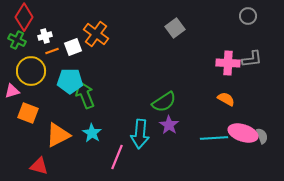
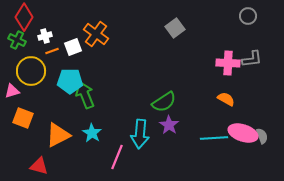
orange square: moved 5 px left, 5 px down
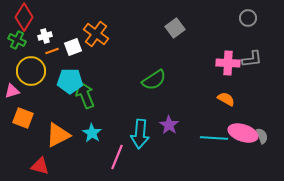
gray circle: moved 2 px down
green semicircle: moved 10 px left, 22 px up
cyan line: rotated 8 degrees clockwise
red triangle: moved 1 px right
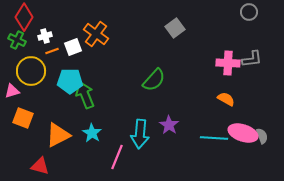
gray circle: moved 1 px right, 6 px up
green semicircle: rotated 15 degrees counterclockwise
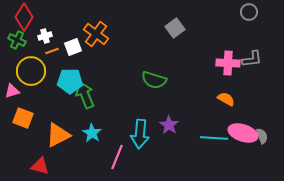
green semicircle: rotated 65 degrees clockwise
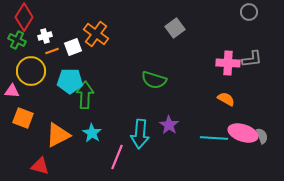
pink triangle: rotated 21 degrees clockwise
green arrow: rotated 24 degrees clockwise
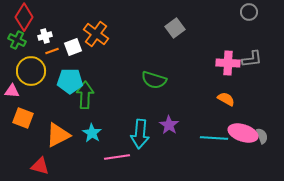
pink line: rotated 60 degrees clockwise
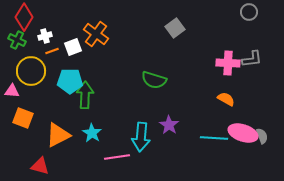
cyan arrow: moved 1 px right, 3 px down
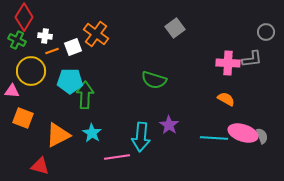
gray circle: moved 17 px right, 20 px down
white cross: rotated 24 degrees clockwise
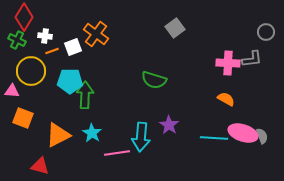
pink line: moved 4 px up
